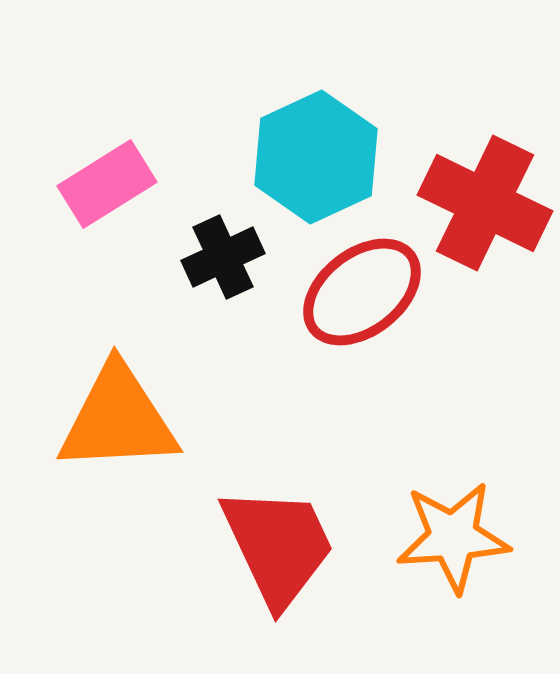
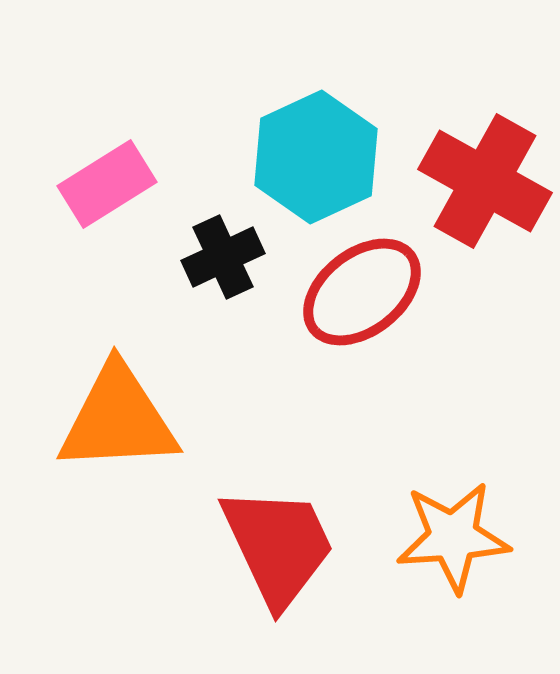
red cross: moved 22 px up; rotated 3 degrees clockwise
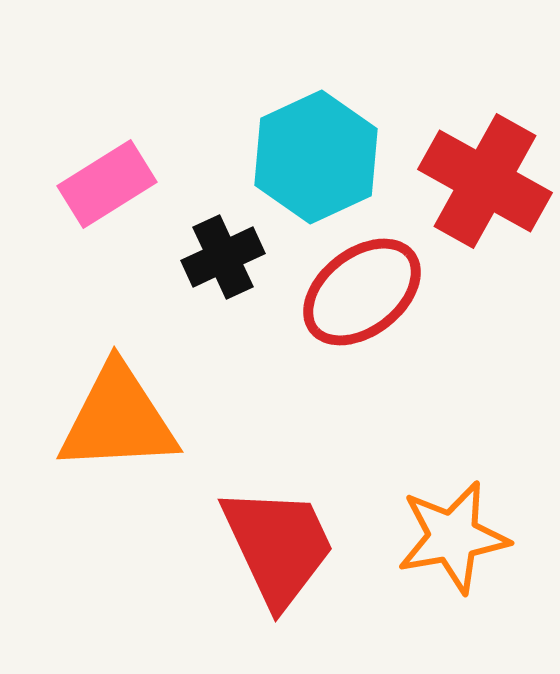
orange star: rotated 6 degrees counterclockwise
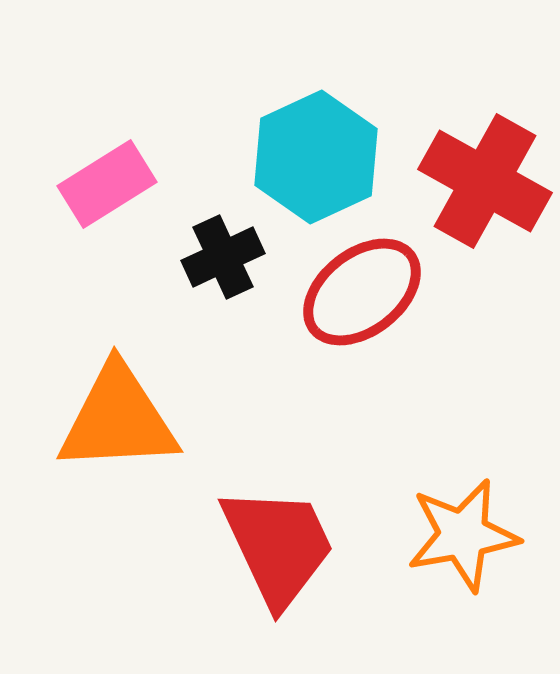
orange star: moved 10 px right, 2 px up
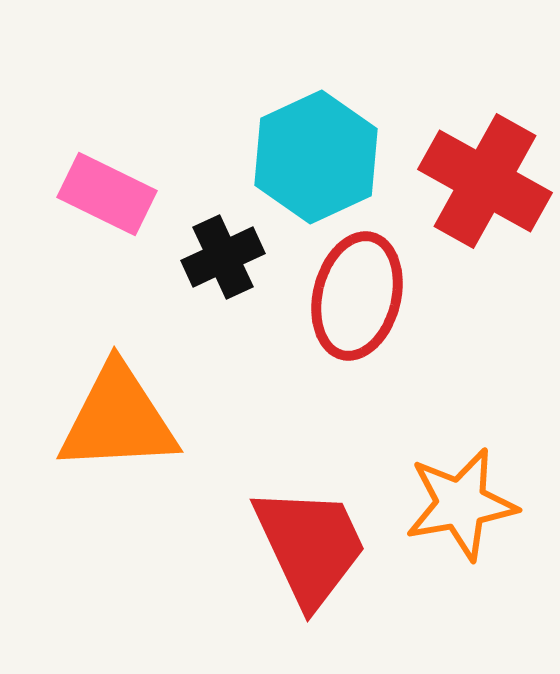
pink rectangle: moved 10 px down; rotated 58 degrees clockwise
red ellipse: moved 5 px left, 4 px down; rotated 38 degrees counterclockwise
orange star: moved 2 px left, 31 px up
red trapezoid: moved 32 px right
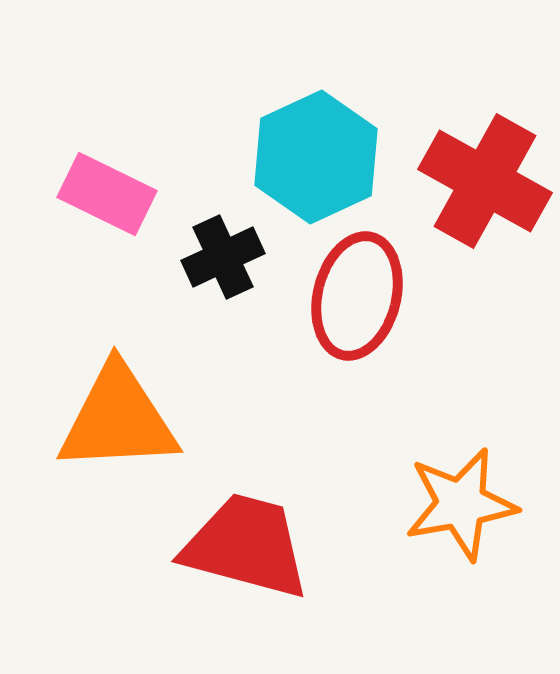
red trapezoid: moved 64 px left; rotated 50 degrees counterclockwise
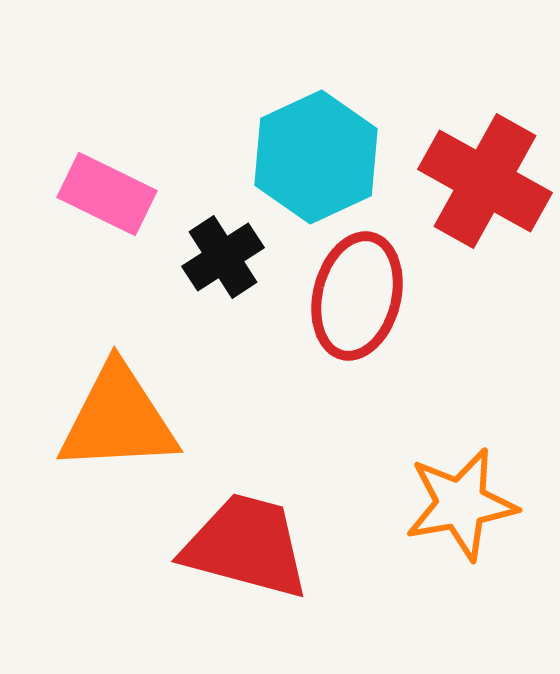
black cross: rotated 8 degrees counterclockwise
